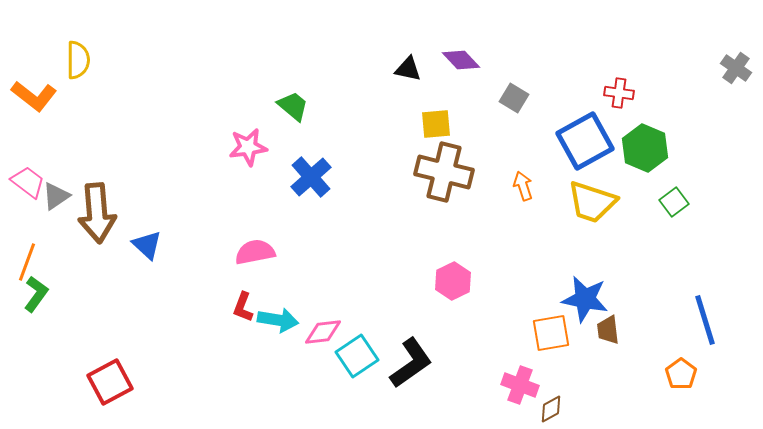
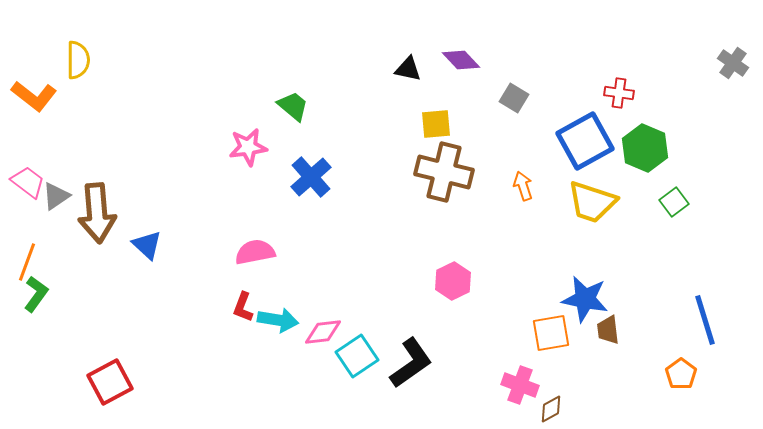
gray cross: moved 3 px left, 5 px up
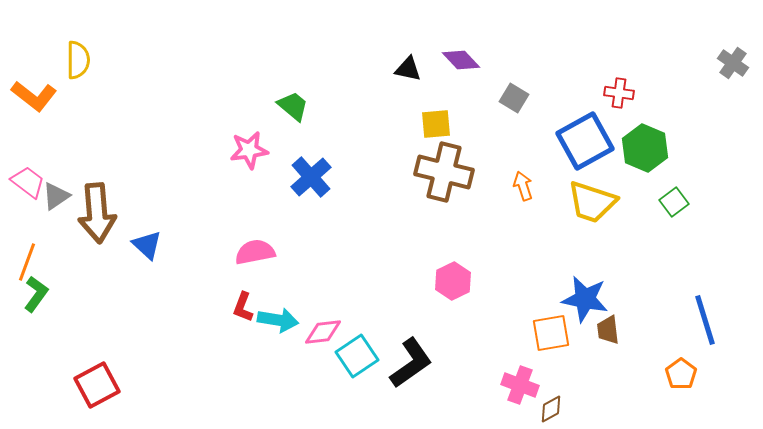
pink star: moved 1 px right, 3 px down
red square: moved 13 px left, 3 px down
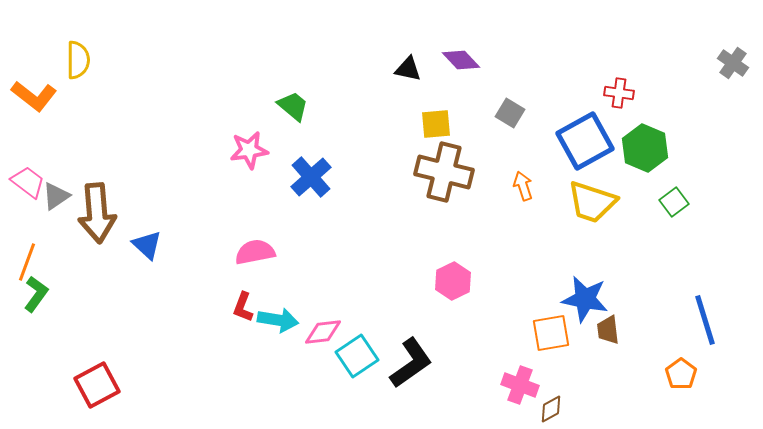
gray square: moved 4 px left, 15 px down
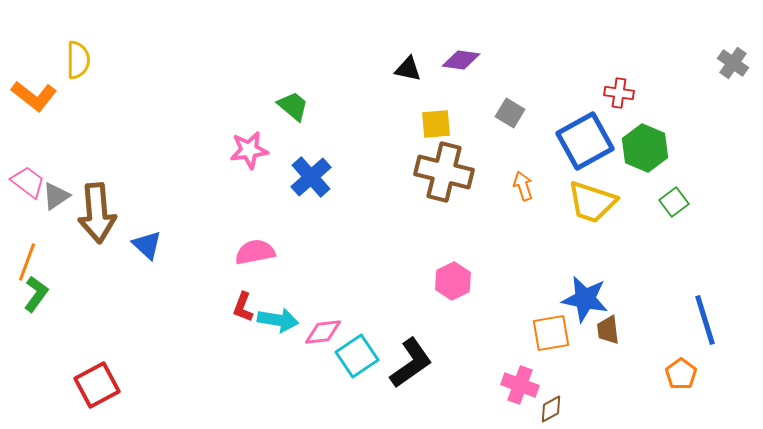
purple diamond: rotated 39 degrees counterclockwise
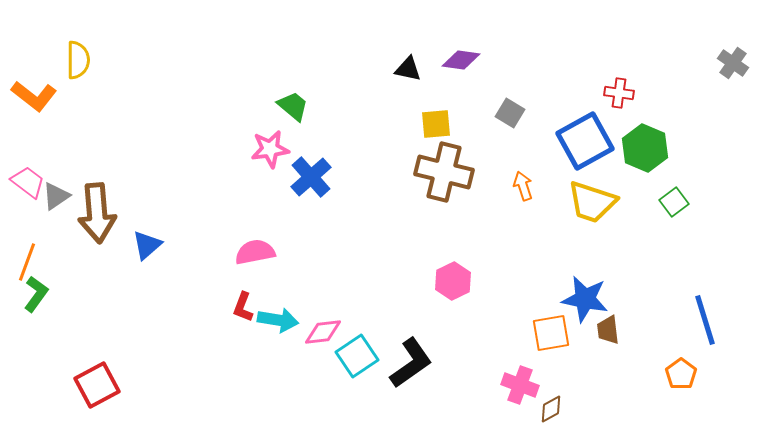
pink star: moved 21 px right, 1 px up
blue triangle: rotated 36 degrees clockwise
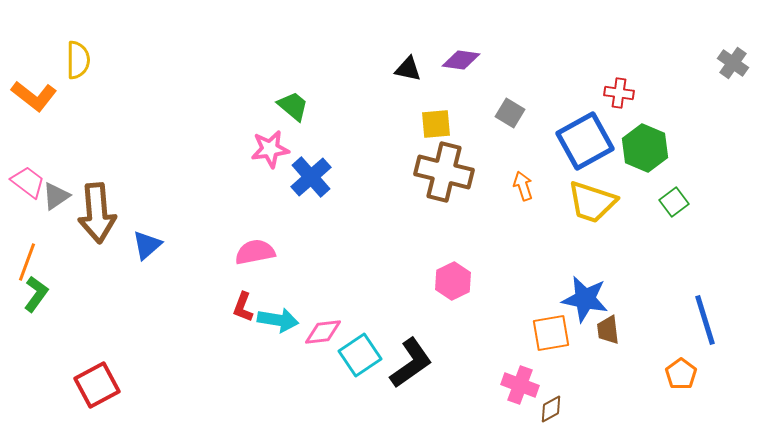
cyan square: moved 3 px right, 1 px up
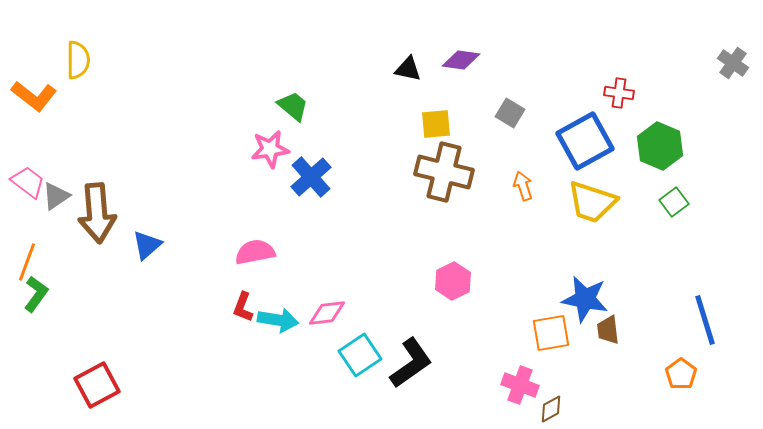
green hexagon: moved 15 px right, 2 px up
pink diamond: moved 4 px right, 19 px up
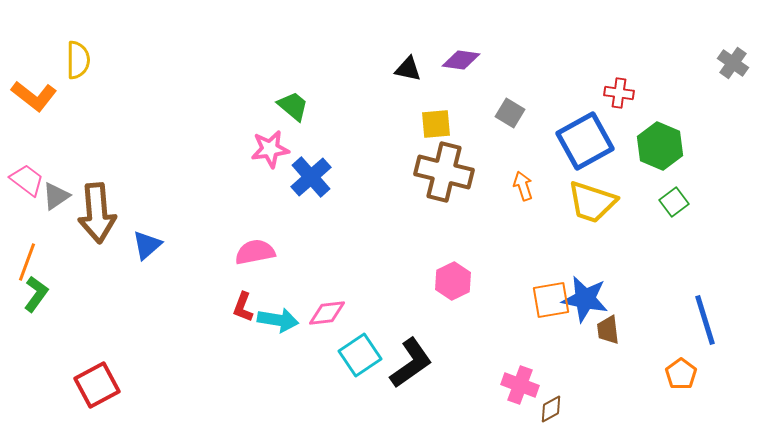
pink trapezoid: moved 1 px left, 2 px up
orange square: moved 33 px up
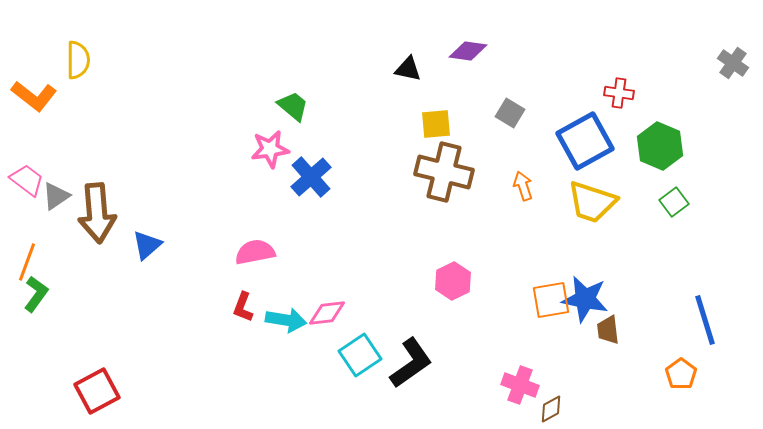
purple diamond: moved 7 px right, 9 px up
cyan arrow: moved 8 px right
red square: moved 6 px down
